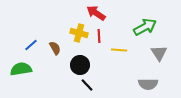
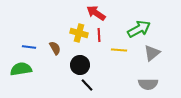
green arrow: moved 6 px left, 2 px down
red line: moved 1 px up
blue line: moved 2 px left, 2 px down; rotated 48 degrees clockwise
gray triangle: moved 7 px left; rotated 24 degrees clockwise
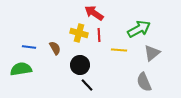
red arrow: moved 2 px left
gray semicircle: moved 4 px left, 2 px up; rotated 66 degrees clockwise
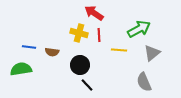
brown semicircle: moved 3 px left, 4 px down; rotated 128 degrees clockwise
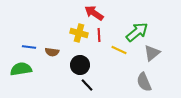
green arrow: moved 2 px left, 3 px down; rotated 10 degrees counterclockwise
yellow line: rotated 21 degrees clockwise
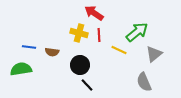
gray triangle: moved 2 px right, 1 px down
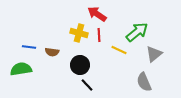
red arrow: moved 3 px right, 1 px down
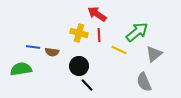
blue line: moved 4 px right
black circle: moved 1 px left, 1 px down
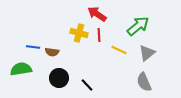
green arrow: moved 1 px right, 6 px up
gray triangle: moved 7 px left, 1 px up
black circle: moved 20 px left, 12 px down
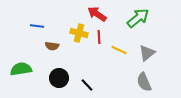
green arrow: moved 8 px up
red line: moved 2 px down
blue line: moved 4 px right, 21 px up
brown semicircle: moved 6 px up
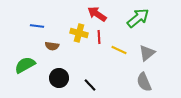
green semicircle: moved 4 px right, 4 px up; rotated 20 degrees counterclockwise
black line: moved 3 px right
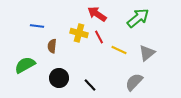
red line: rotated 24 degrees counterclockwise
brown semicircle: rotated 88 degrees clockwise
gray semicircle: moved 10 px left; rotated 66 degrees clockwise
